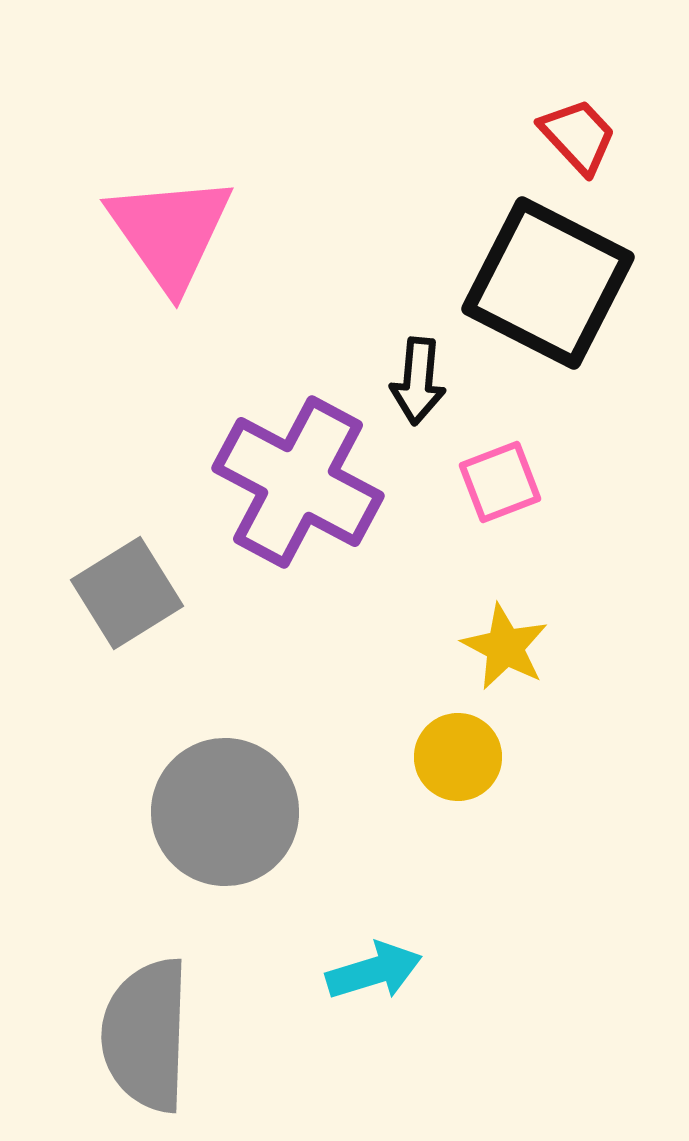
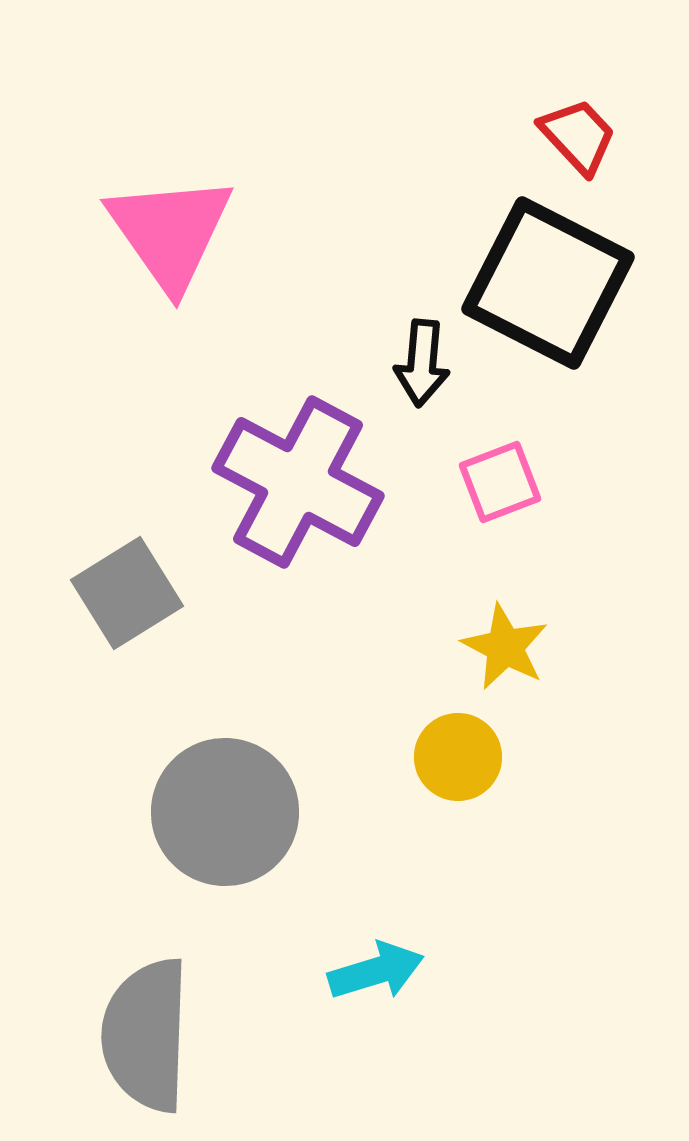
black arrow: moved 4 px right, 18 px up
cyan arrow: moved 2 px right
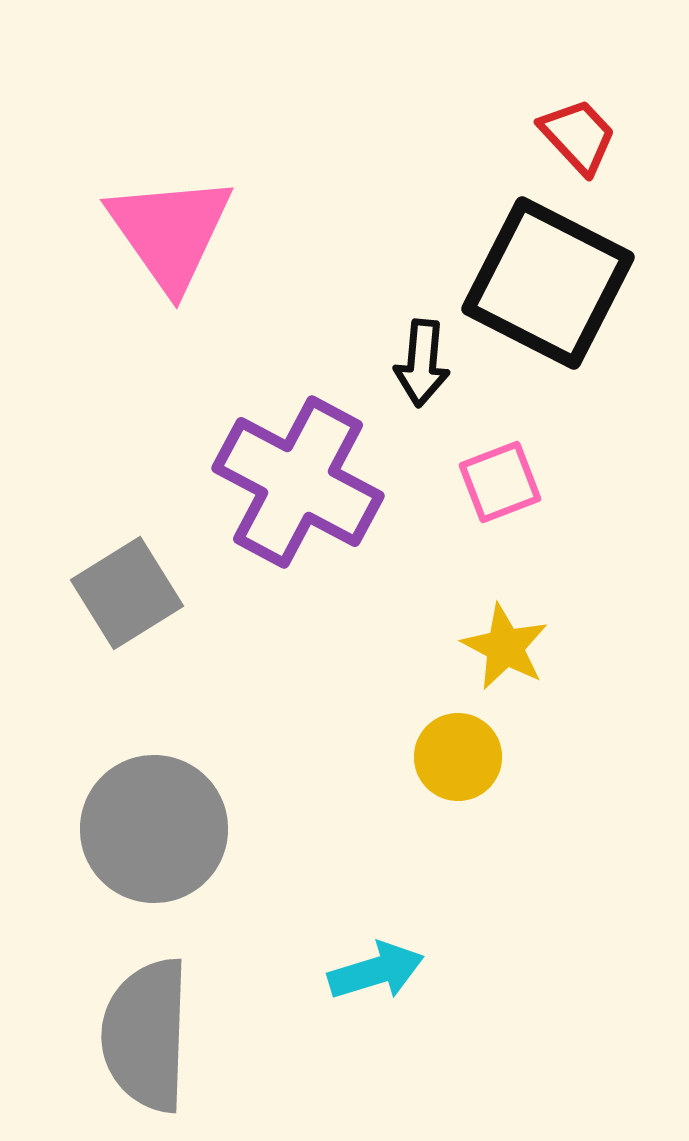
gray circle: moved 71 px left, 17 px down
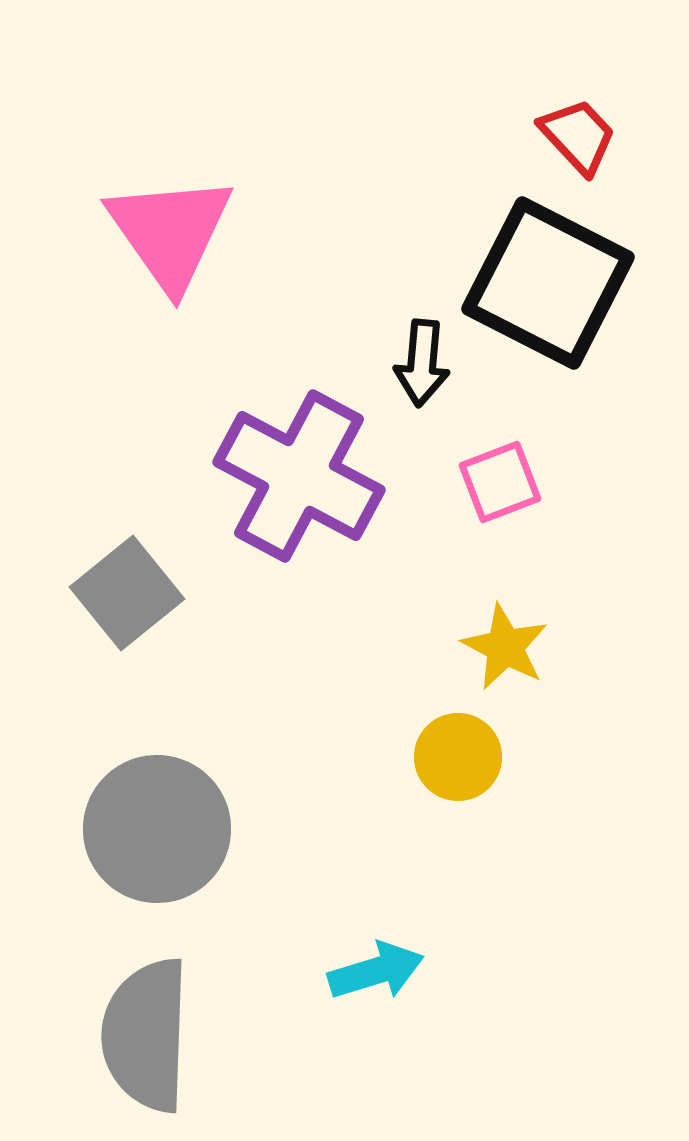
purple cross: moved 1 px right, 6 px up
gray square: rotated 7 degrees counterclockwise
gray circle: moved 3 px right
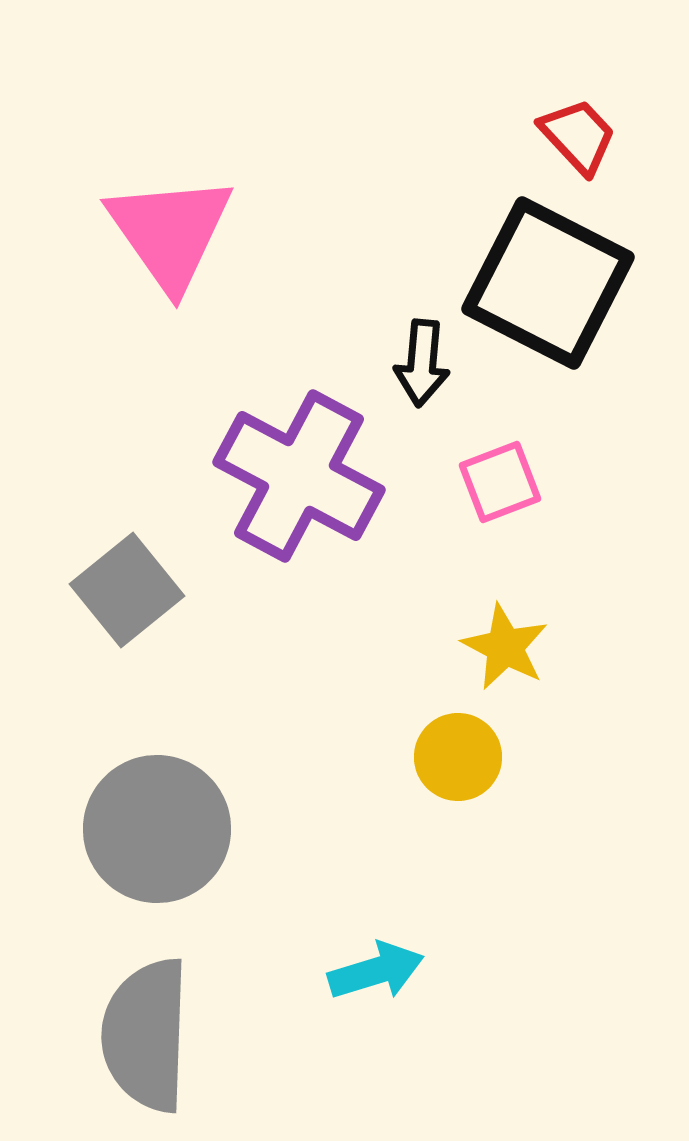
gray square: moved 3 px up
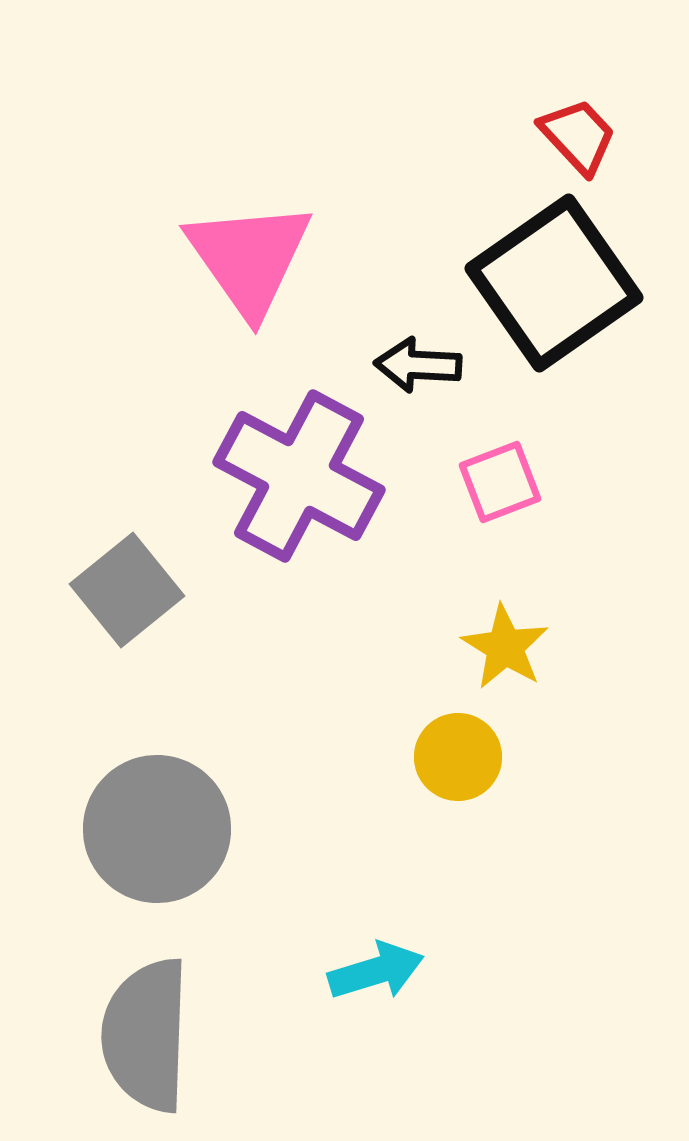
pink triangle: moved 79 px right, 26 px down
black square: moved 6 px right; rotated 28 degrees clockwise
black arrow: moved 4 px left, 2 px down; rotated 88 degrees clockwise
yellow star: rotated 4 degrees clockwise
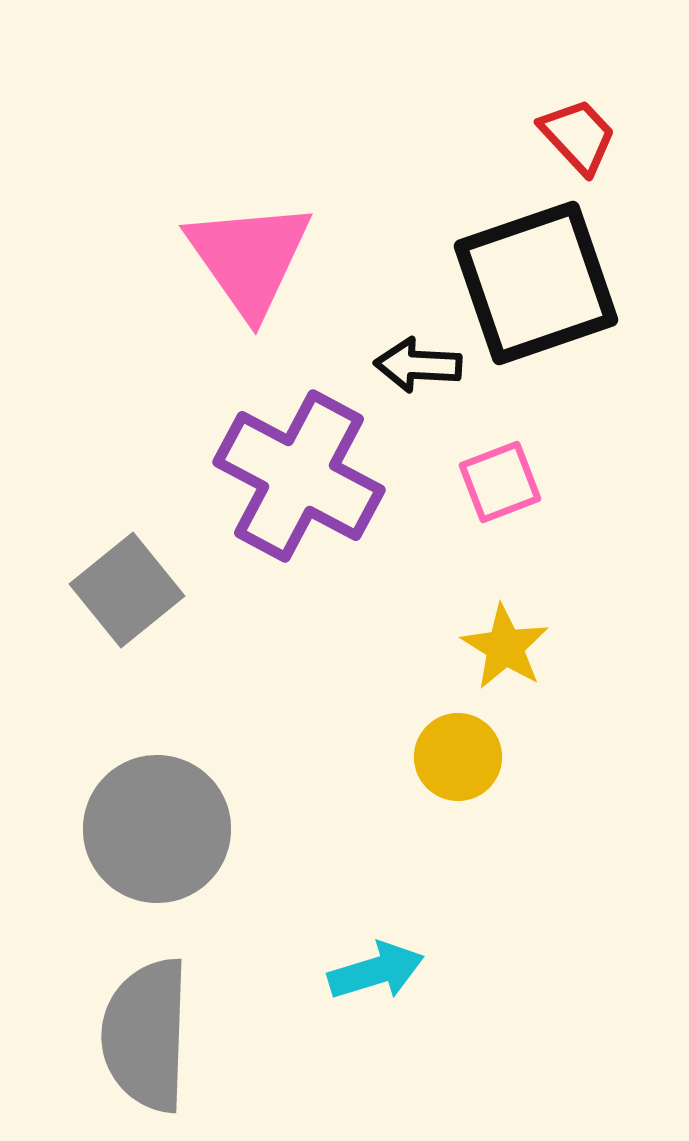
black square: moved 18 px left; rotated 16 degrees clockwise
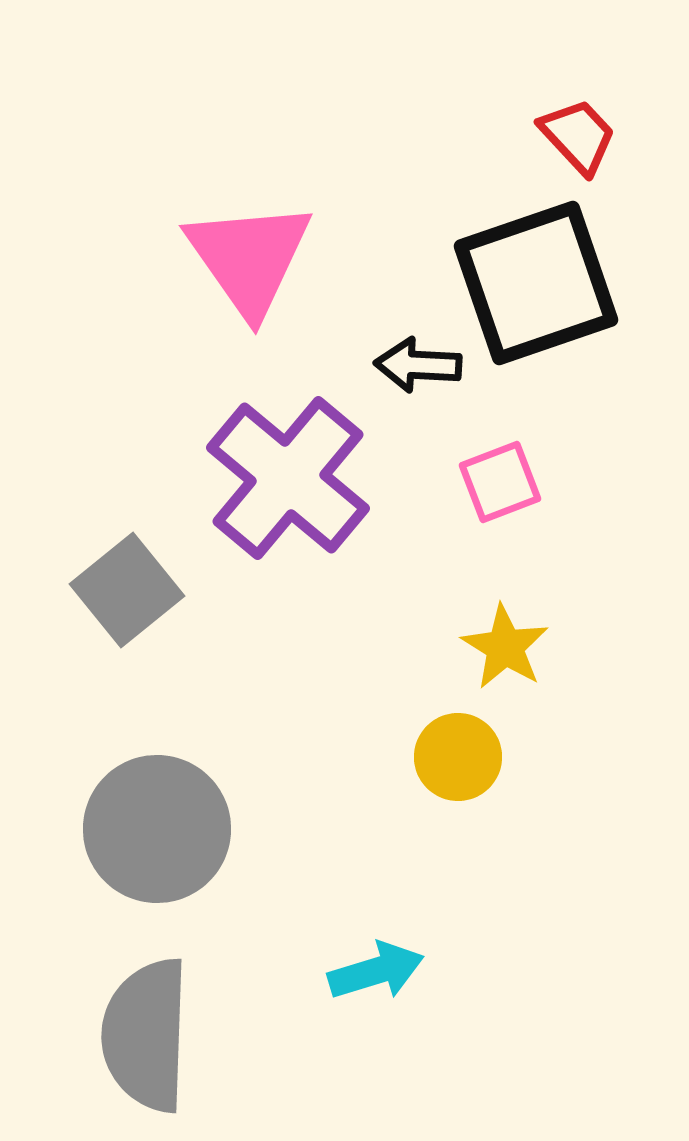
purple cross: moved 11 px left, 2 px down; rotated 12 degrees clockwise
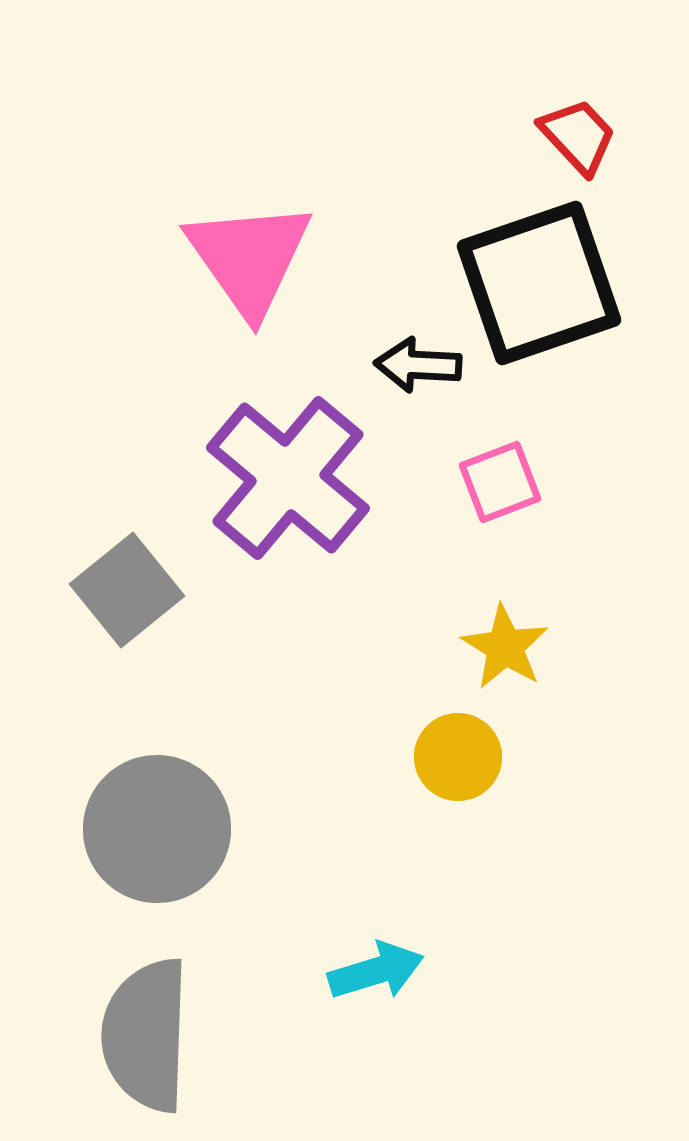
black square: moved 3 px right
